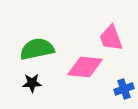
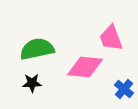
blue cross: rotated 30 degrees counterclockwise
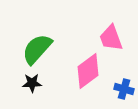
green semicircle: rotated 36 degrees counterclockwise
pink diamond: moved 3 px right, 4 px down; rotated 42 degrees counterclockwise
blue cross: rotated 24 degrees counterclockwise
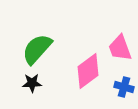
pink trapezoid: moved 9 px right, 10 px down
blue cross: moved 2 px up
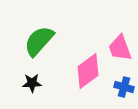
green semicircle: moved 2 px right, 8 px up
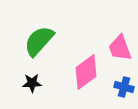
pink diamond: moved 2 px left, 1 px down
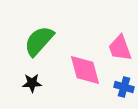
pink diamond: moved 1 px left, 2 px up; rotated 69 degrees counterclockwise
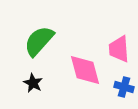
pink trapezoid: moved 1 px left, 1 px down; rotated 16 degrees clockwise
black star: moved 1 px right; rotated 30 degrees clockwise
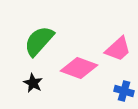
pink trapezoid: moved 1 px left; rotated 128 degrees counterclockwise
pink diamond: moved 6 px left, 2 px up; rotated 54 degrees counterclockwise
blue cross: moved 4 px down
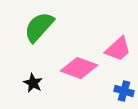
green semicircle: moved 14 px up
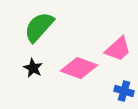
black star: moved 15 px up
